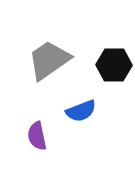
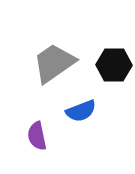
gray trapezoid: moved 5 px right, 3 px down
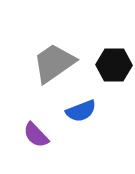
purple semicircle: moved 1 px left, 1 px up; rotated 32 degrees counterclockwise
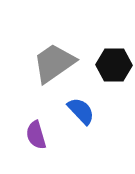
blue semicircle: rotated 112 degrees counterclockwise
purple semicircle: rotated 28 degrees clockwise
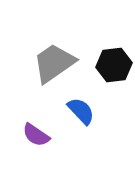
black hexagon: rotated 8 degrees counterclockwise
purple semicircle: rotated 40 degrees counterclockwise
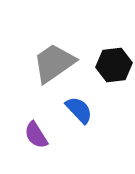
blue semicircle: moved 2 px left, 1 px up
purple semicircle: rotated 24 degrees clockwise
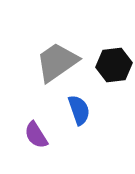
gray trapezoid: moved 3 px right, 1 px up
blue semicircle: rotated 24 degrees clockwise
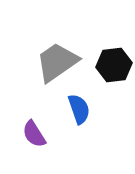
blue semicircle: moved 1 px up
purple semicircle: moved 2 px left, 1 px up
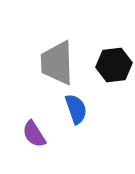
gray trapezoid: moved 1 px down; rotated 57 degrees counterclockwise
blue semicircle: moved 3 px left
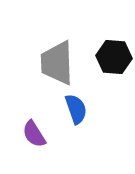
black hexagon: moved 8 px up; rotated 12 degrees clockwise
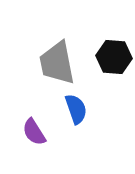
gray trapezoid: rotated 9 degrees counterclockwise
purple semicircle: moved 2 px up
